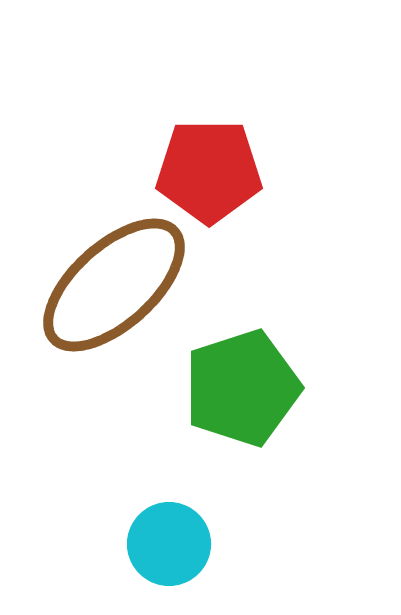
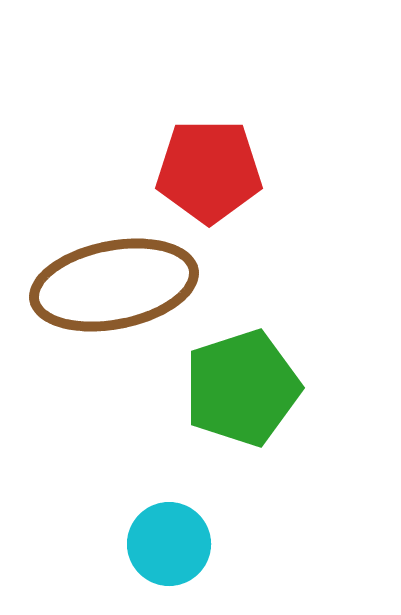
brown ellipse: rotated 31 degrees clockwise
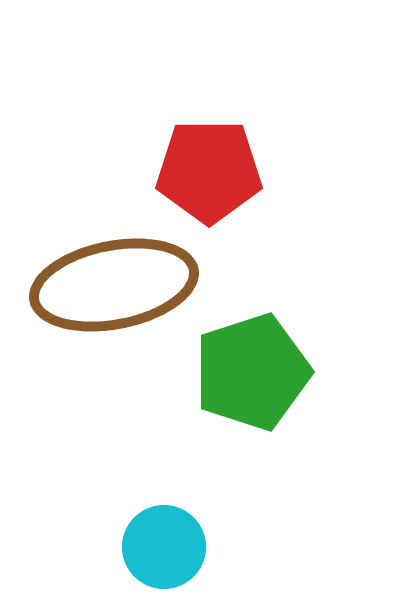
green pentagon: moved 10 px right, 16 px up
cyan circle: moved 5 px left, 3 px down
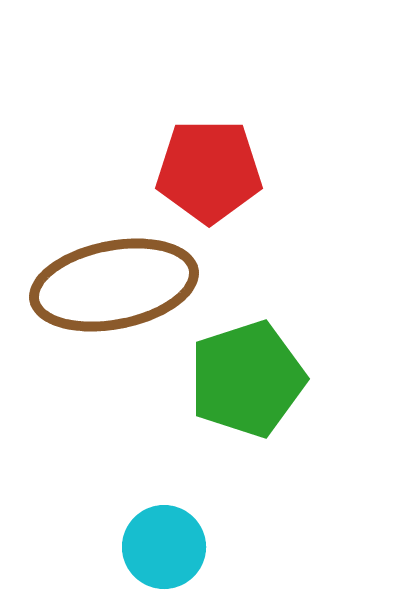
green pentagon: moved 5 px left, 7 px down
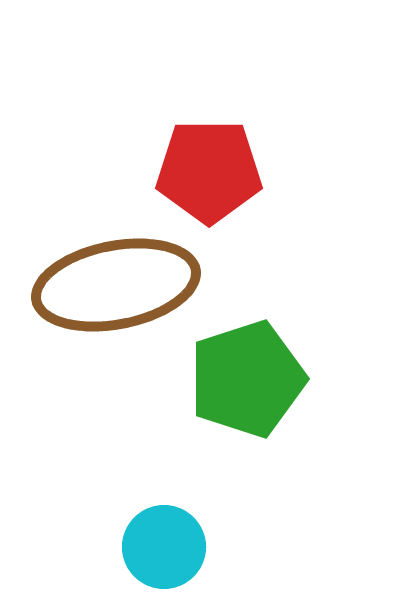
brown ellipse: moved 2 px right
